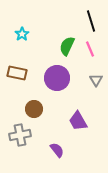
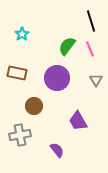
green semicircle: rotated 12 degrees clockwise
brown circle: moved 3 px up
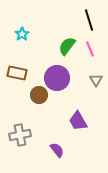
black line: moved 2 px left, 1 px up
brown circle: moved 5 px right, 11 px up
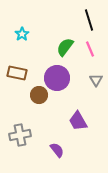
green semicircle: moved 2 px left, 1 px down
